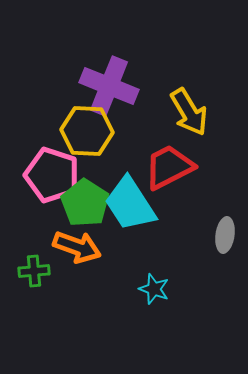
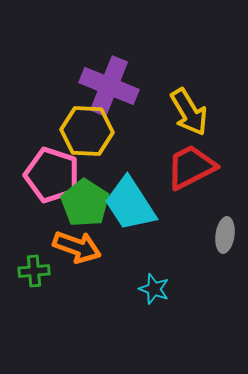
red trapezoid: moved 22 px right
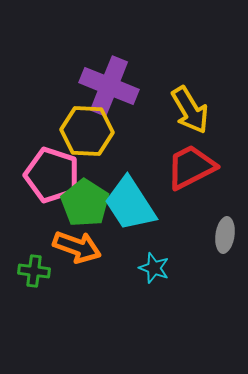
yellow arrow: moved 1 px right, 2 px up
green cross: rotated 12 degrees clockwise
cyan star: moved 21 px up
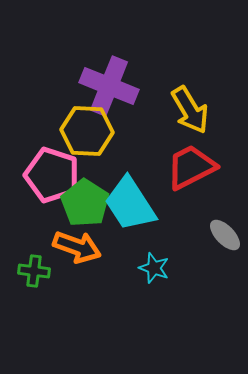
gray ellipse: rotated 52 degrees counterclockwise
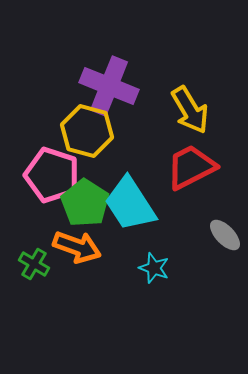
yellow hexagon: rotated 12 degrees clockwise
green cross: moved 7 px up; rotated 24 degrees clockwise
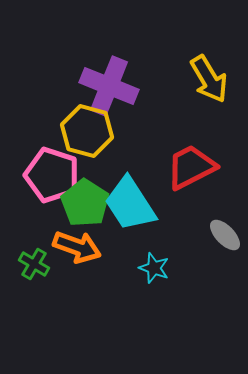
yellow arrow: moved 19 px right, 31 px up
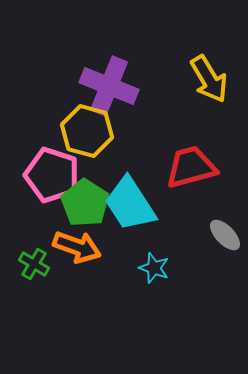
red trapezoid: rotated 12 degrees clockwise
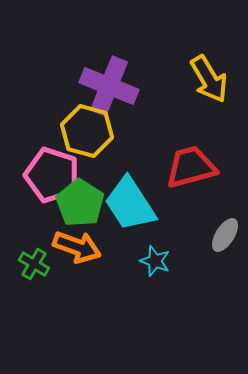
green pentagon: moved 5 px left
gray ellipse: rotated 76 degrees clockwise
cyan star: moved 1 px right, 7 px up
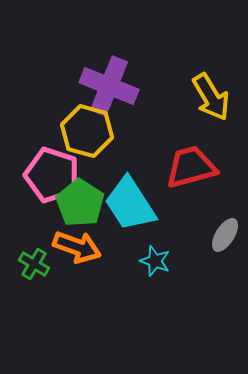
yellow arrow: moved 2 px right, 18 px down
